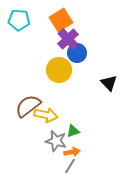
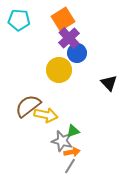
orange square: moved 2 px right, 1 px up
purple cross: moved 1 px right, 1 px up
gray star: moved 6 px right
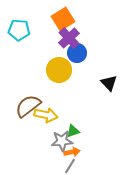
cyan pentagon: moved 10 px down
gray star: rotated 20 degrees counterclockwise
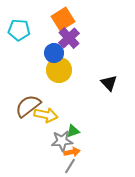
blue circle: moved 23 px left
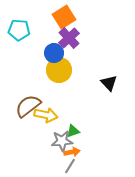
orange square: moved 1 px right, 2 px up
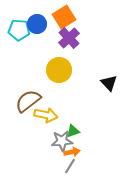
blue circle: moved 17 px left, 29 px up
brown semicircle: moved 5 px up
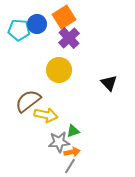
gray star: moved 3 px left, 1 px down
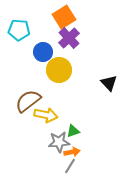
blue circle: moved 6 px right, 28 px down
